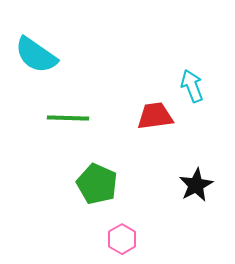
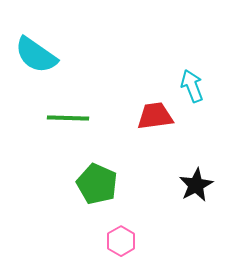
pink hexagon: moved 1 px left, 2 px down
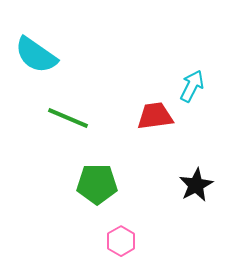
cyan arrow: rotated 48 degrees clockwise
green line: rotated 21 degrees clockwise
green pentagon: rotated 24 degrees counterclockwise
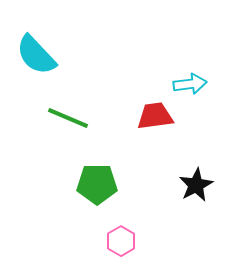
cyan semicircle: rotated 12 degrees clockwise
cyan arrow: moved 2 px left, 2 px up; rotated 56 degrees clockwise
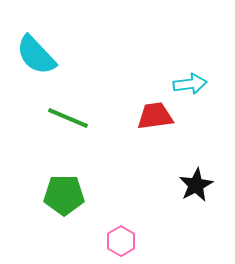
green pentagon: moved 33 px left, 11 px down
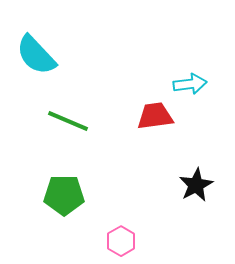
green line: moved 3 px down
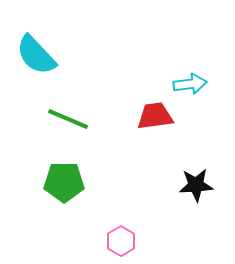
green line: moved 2 px up
black star: rotated 24 degrees clockwise
green pentagon: moved 13 px up
